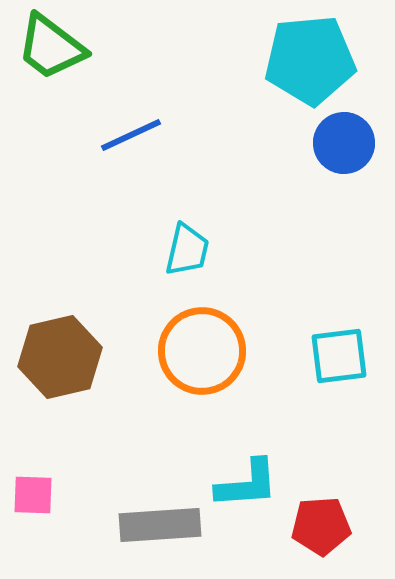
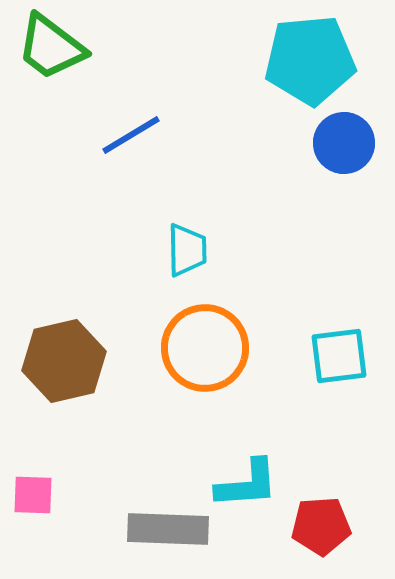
blue line: rotated 6 degrees counterclockwise
cyan trapezoid: rotated 14 degrees counterclockwise
orange circle: moved 3 px right, 3 px up
brown hexagon: moved 4 px right, 4 px down
gray rectangle: moved 8 px right, 4 px down; rotated 6 degrees clockwise
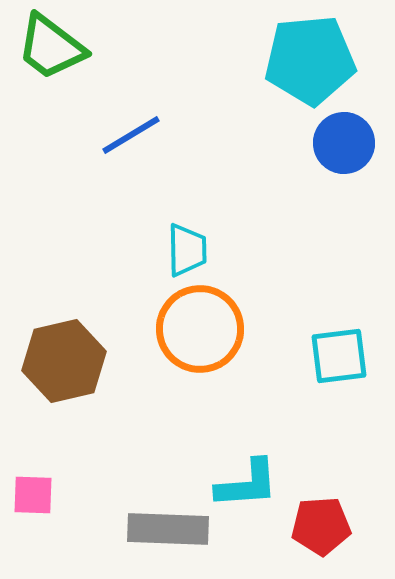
orange circle: moved 5 px left, 19 px up
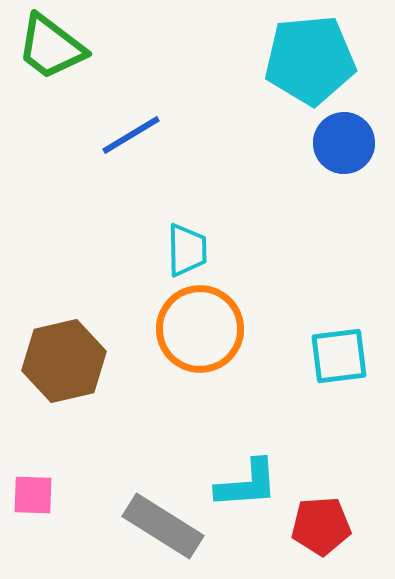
gray rectangle: moved 5 px left, 3 px up; rotated 30 degrees clockwise
